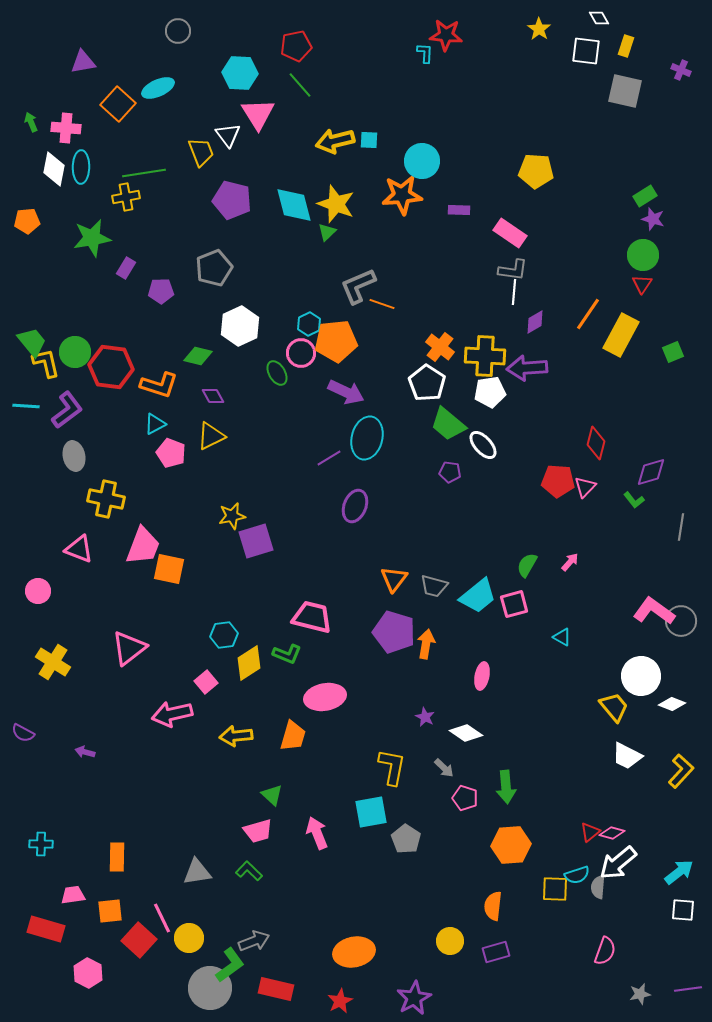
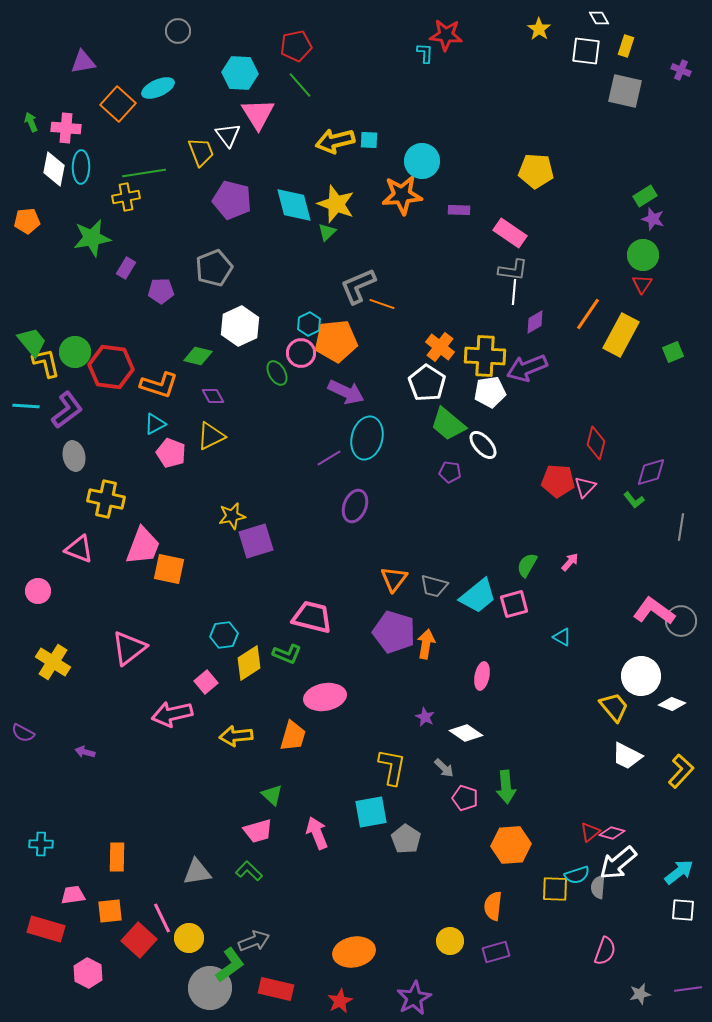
purple arrow at (527, 368): rotated 18 degrees counterclockwise
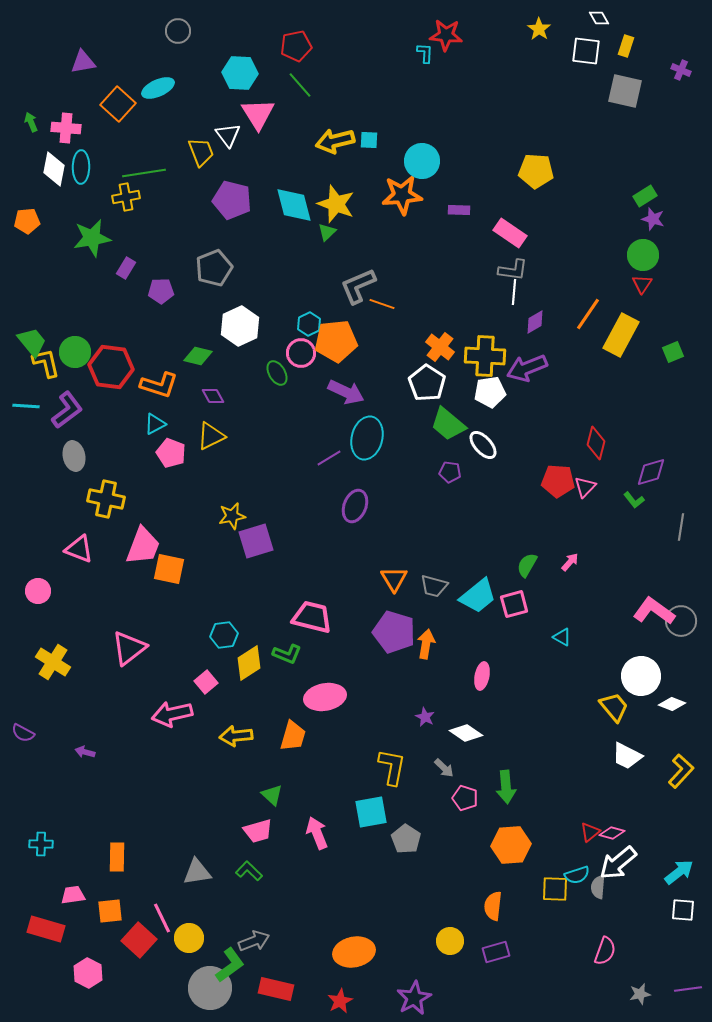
orange triangle at (394, 579): rotated 8 degrees counterclockwise
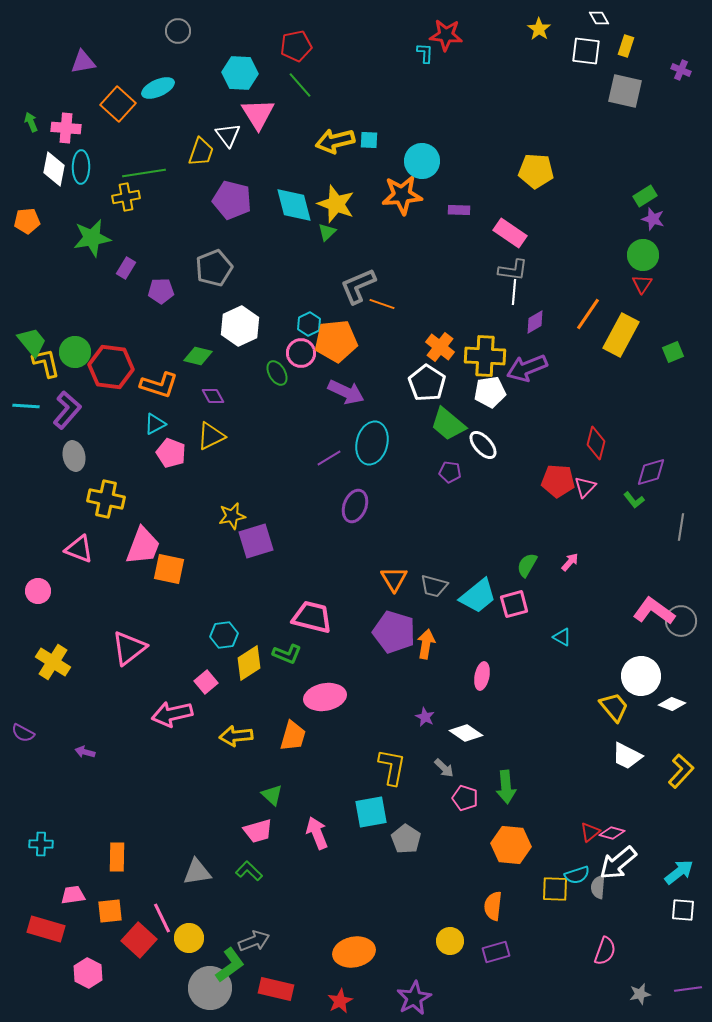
yellow trapezoid at (201, 152): rotated 40 degrees clockwise
purple L-shape at (67, 410): rotated 12 degrees counterclockwise
cyan ellipse at (367, 438): moved 5 px right, 5 px down
orange hexagon at (511, 845): rotated 9 degrees clockwise
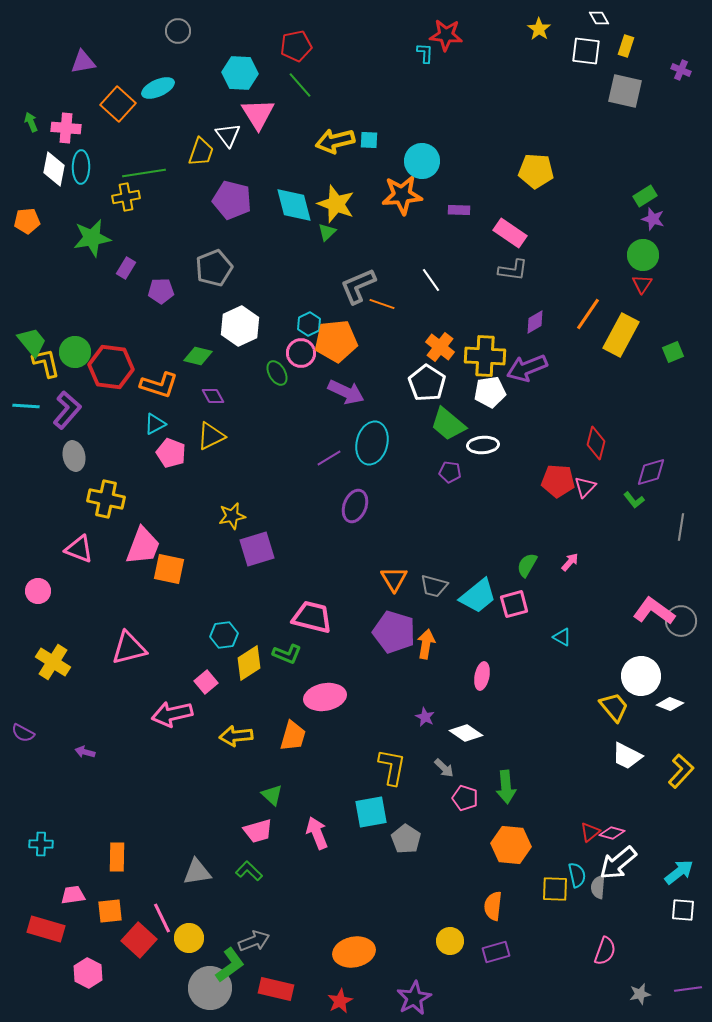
white line at (514, 292): moved 83 px left, 12 px up; rotated 40 degrees counterclockwise
white ellipse at (483, 445): rotated 52 degrees counterclockwise
purple square at (256, 541): moved 1 px right, 8 px down
pink triangle at (129, 648): rotated 24 degrees clockwise
white diamond at (672, 704): moved 2 px left
cyan semicircle at (577, 875): rotated 85 degrees counterclockwise
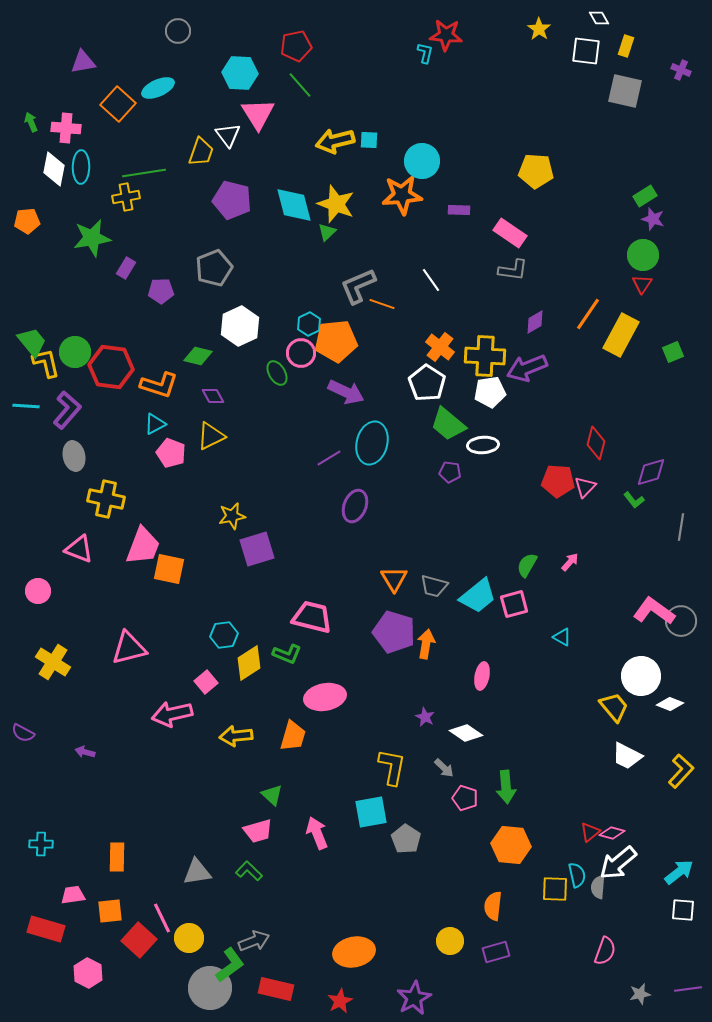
cyan L-shape at (425, 53): rotated 10 degrees clockwise
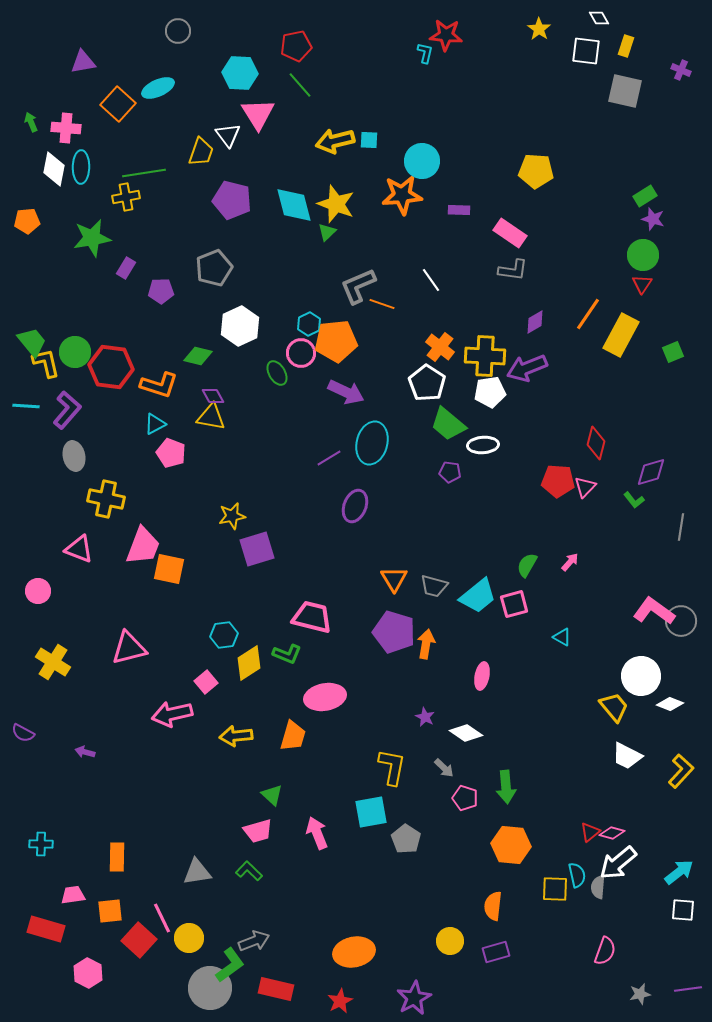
yellow triangle at (211, 436): moved 19 px up; rotated 36 degrees clockwise
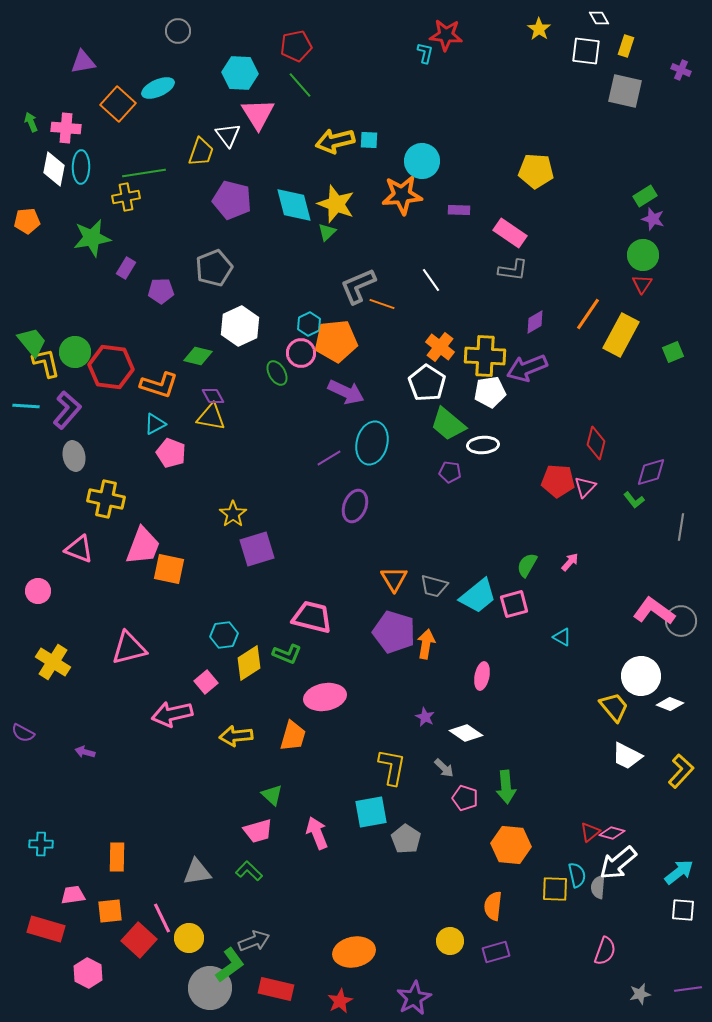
yellow star at (232, 516): moved 1 px right, 2 px up; rotated 24 degrees counterclockwise
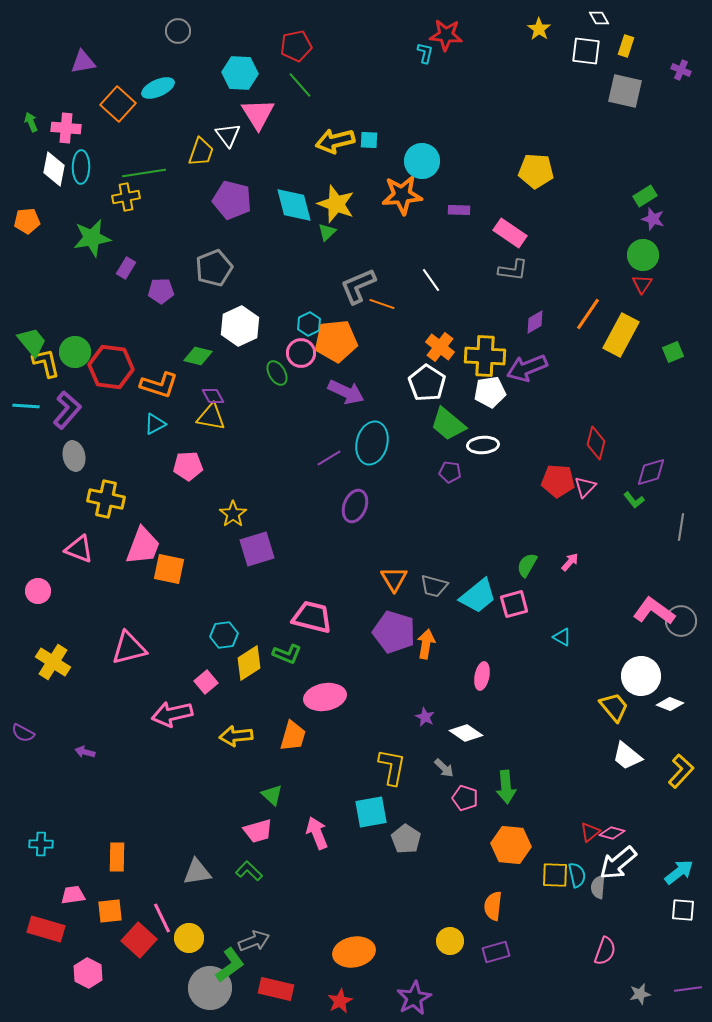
pink pentagon at (171, 453): moved 17 px right, 13 px down; rotated 24 degrees counterclockwise
white trapezoid at (627, 756): rotated 12 degrees clockwise
yellow square at (555, 889): moved 14 px up
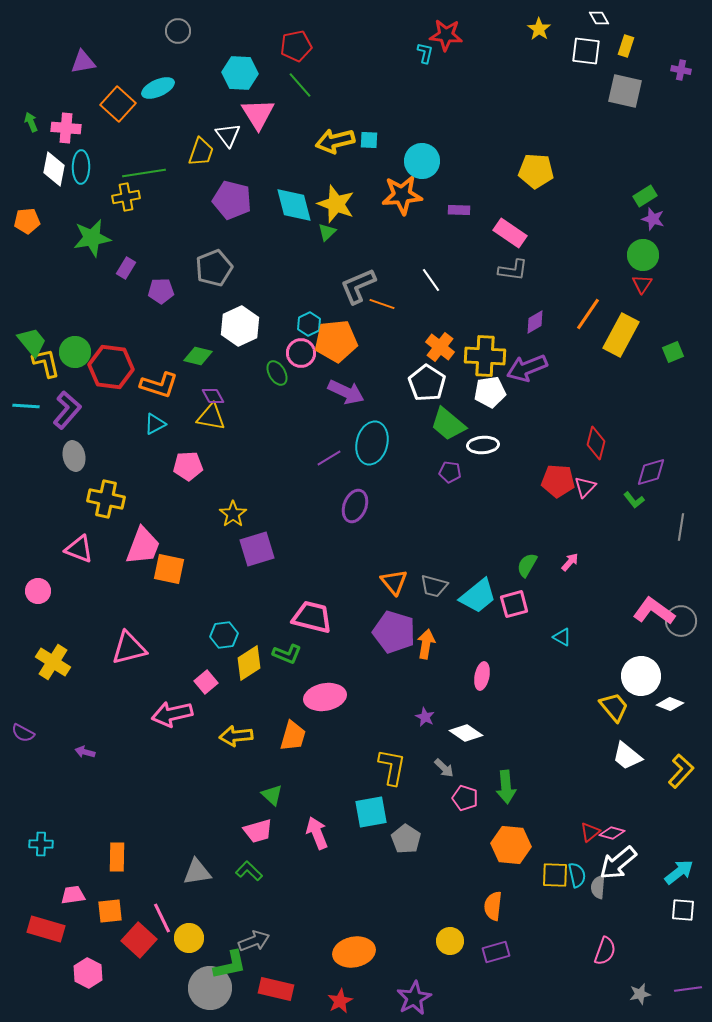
purple cross at (681, 70): rotated 12 degrees counterclockwise
orange triangle at (394, 579): moved 3 px down; rotated 8 degrees counterclockwise
green L-shape at (230, 965): rotated 24 degrees clockwise
